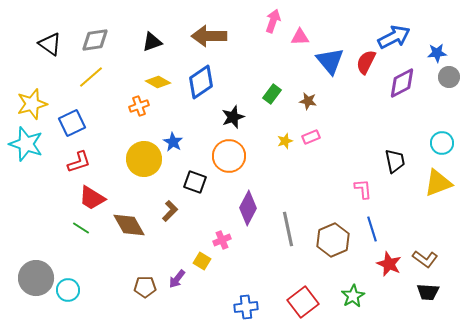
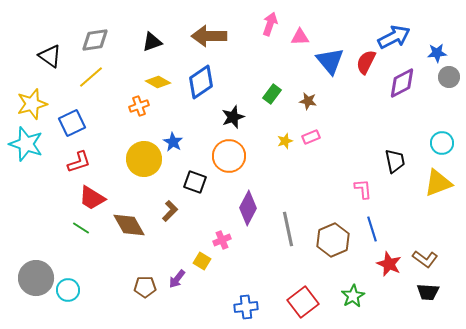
pink arrow at (273, 21): moved 3 px left, 3 px down
black triangle at (50, 44): moved 12 px down
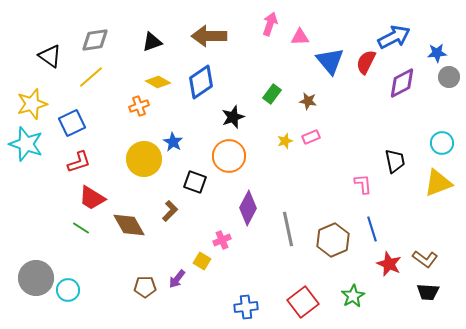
pink L-shape at (363, 189): moved 5 px up
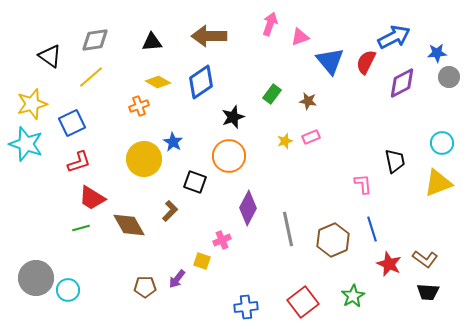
pink triangle at (300, 37): rotated 18 degrees counterclockwise
black triangle at (152, 42): rotated 15 degrees clockwise
green line at (81, 228): rotated 48 degrees counterclockwise
yellow square at (202, 261): rotated 12 degrees counterclockwise
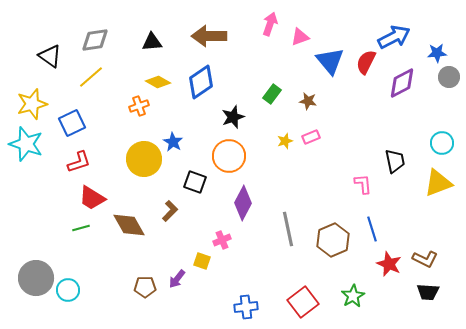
purple diamond at (248, 208): moved 5 px left, 5 px up
brown L-shape at (425, 259): rotated 10 degrees counterclockwise
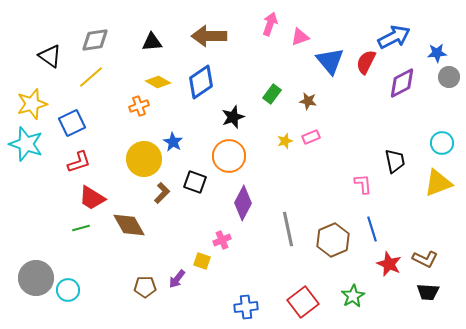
brown L-shape at (170, 211): moved 8 px left, 18 px up
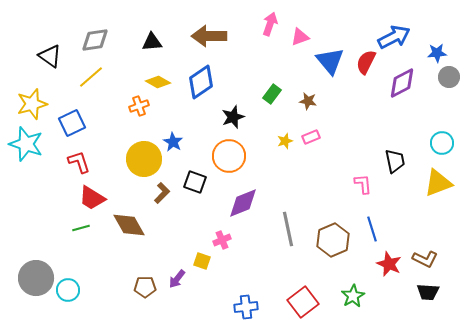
red L-shape at (79, 162): rotated 90 degrees counterclockwise
purple diamond at (243, 203): rotated 40 degrees clockwise
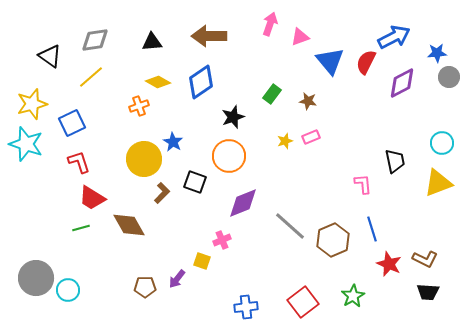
gray line at (288, 229): moved 2 px right, 3 px up; rotated 36 degrees counterclockwise
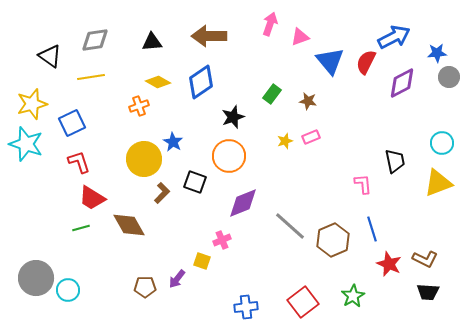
yellow line at (91, 77): rotated 32 degrees clockwise
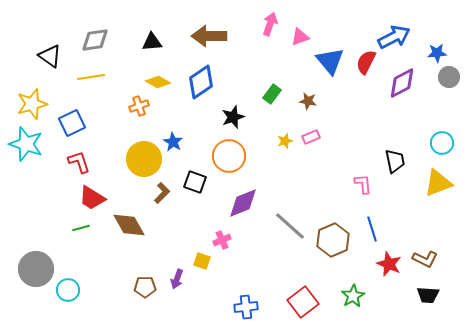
gray circle at (36, 278): moved 9 px up
purple arrow at (177, 279): rotated 18 degrees counterclockwise
black trapezoid at (428, 292): moved 3 px down
